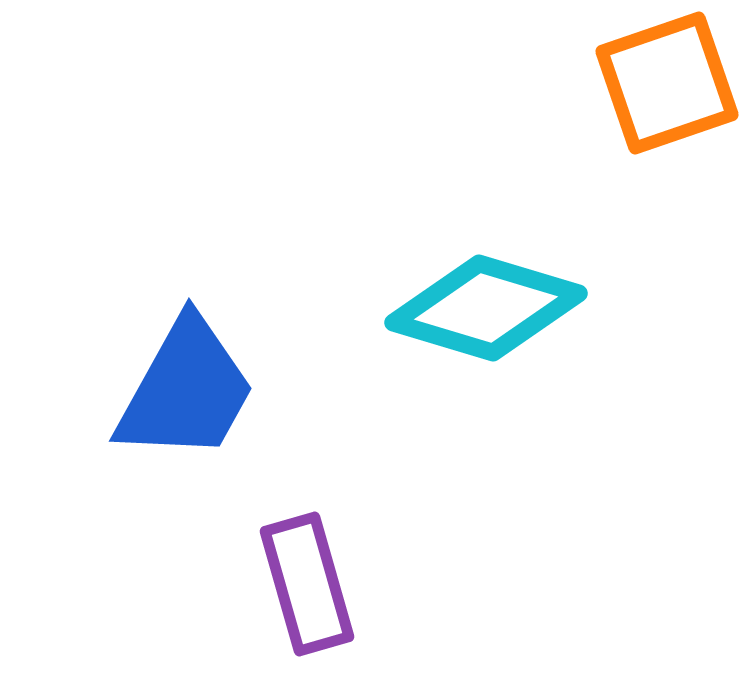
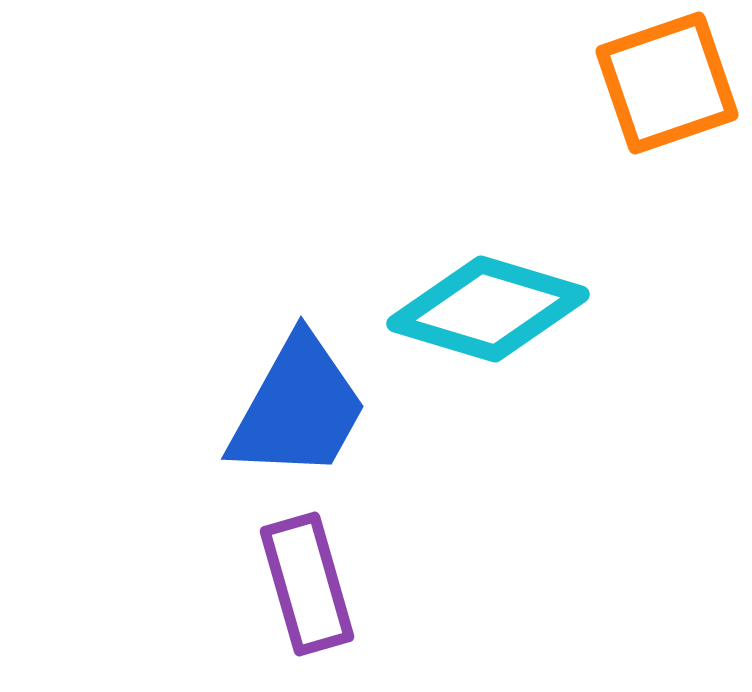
cyan diamond: moved 2 px right, 1 px down
blue trapezoid: moved 112 px right, 18 px down
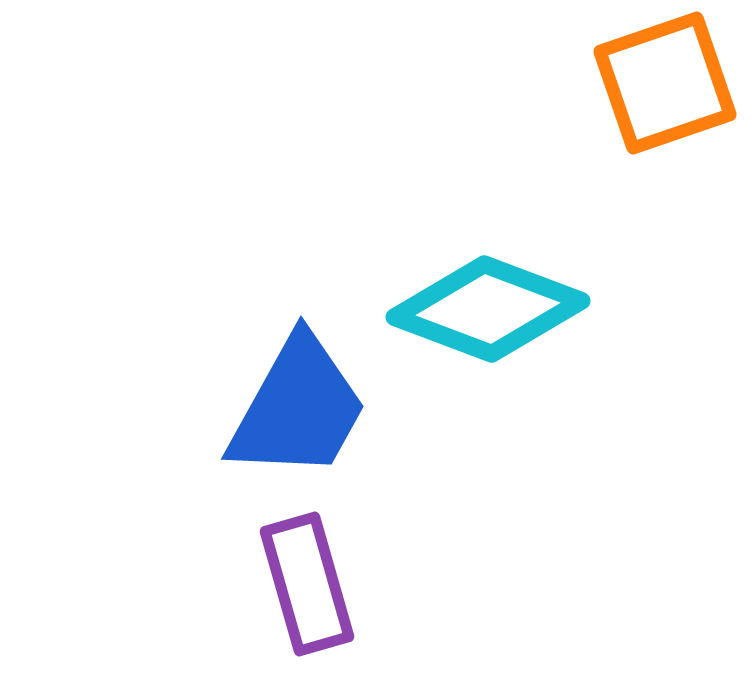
orange square: moved 2 px left
cyan diamond: rotated 4 degrees clockwise
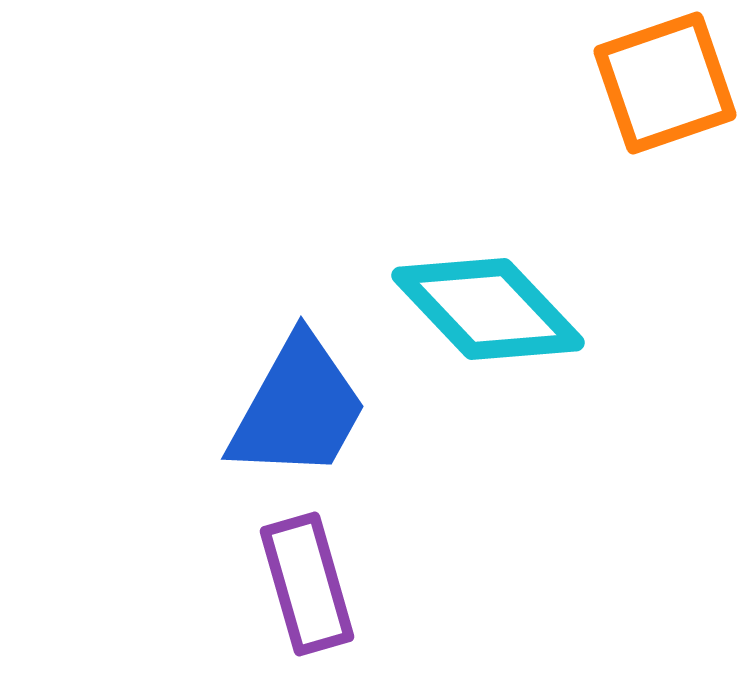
cyan diamond: rotated 26 degrees clockwise
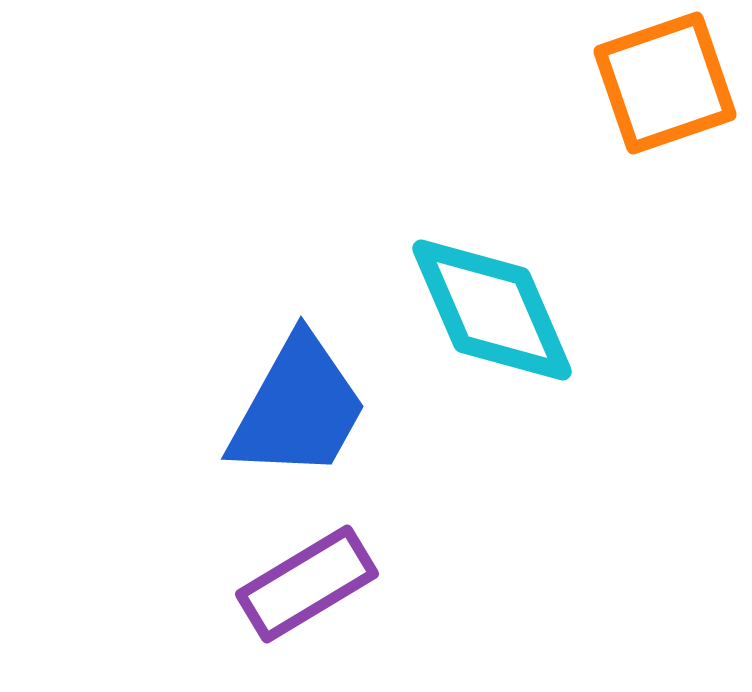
cyan diamond: moved 4 px right, 1 px down; rotated 20 degrees clockwise
purple rectangle: rotated 75 degrees clockwise
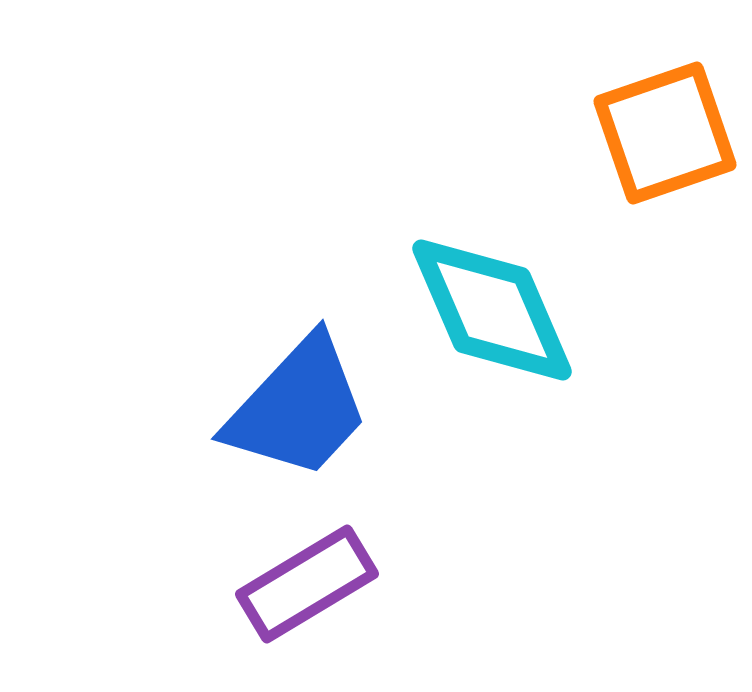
orange square: moved 50 px down
blue trapezoid: rotated 14 degrees clockwise
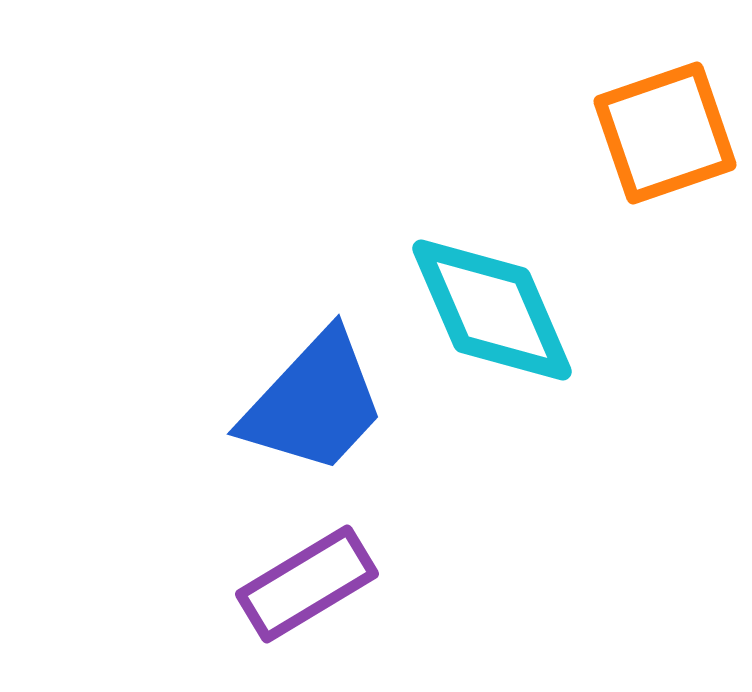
blue trapezoid: moved 16 px right, 5 px up
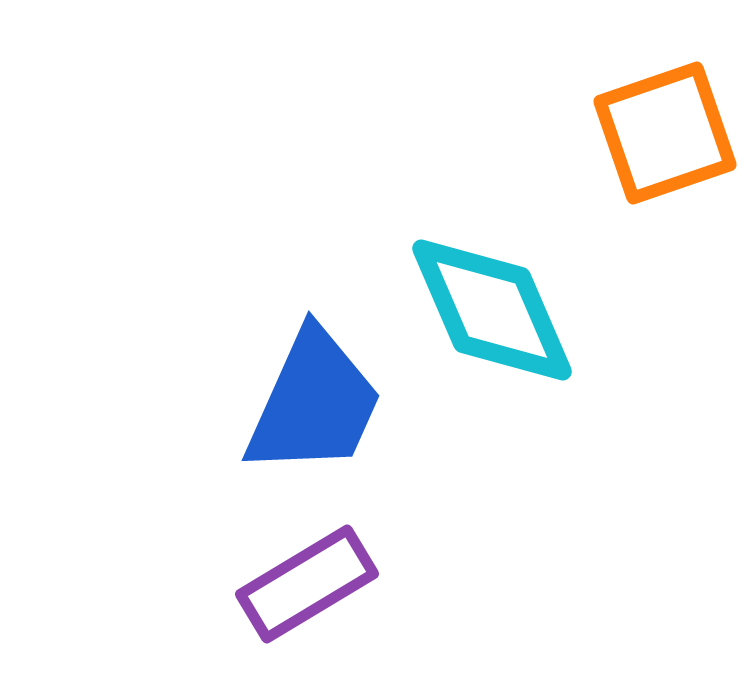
blue trapezoid: rotated 19 degrees counterclockwise
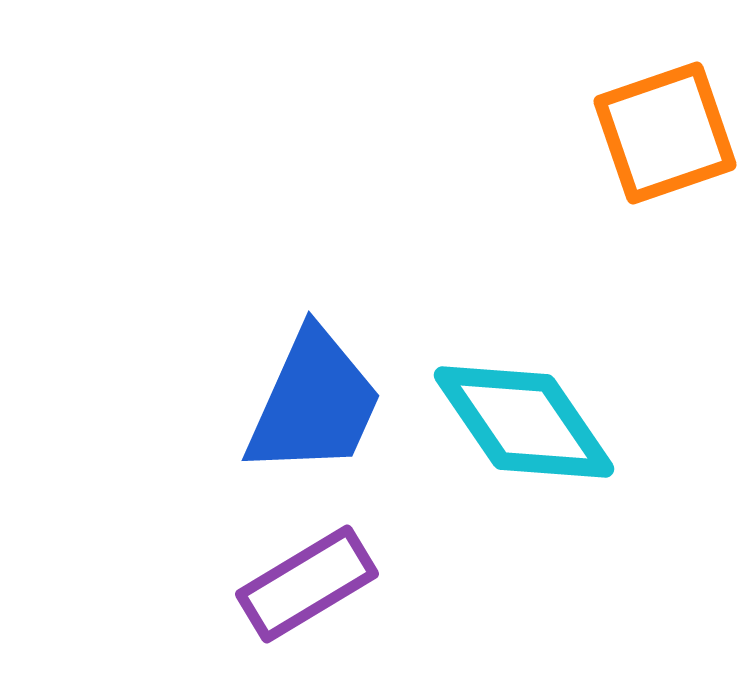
cyan diamond: moved 32 px right, 112 px down; rotated 11 degrees counterclockwise
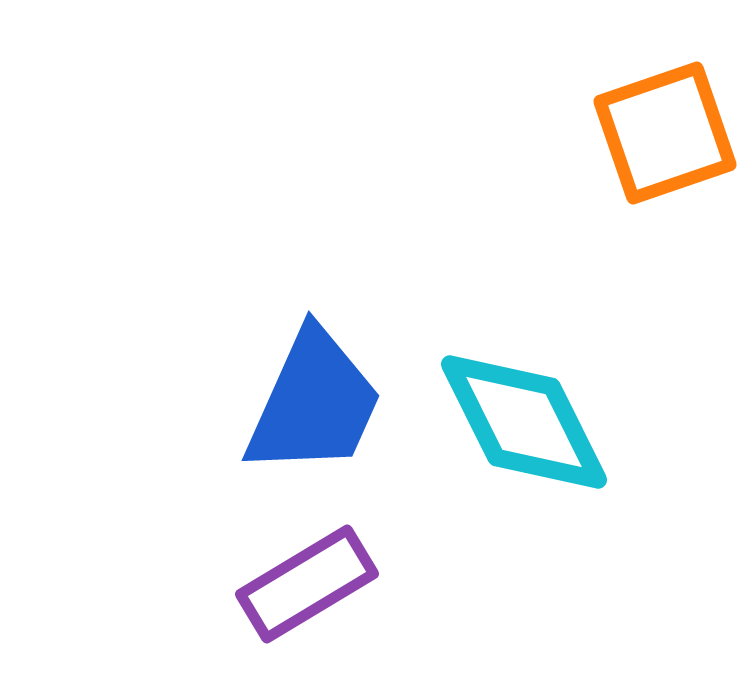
cyan diamond: rotated 8 degrees clockwise
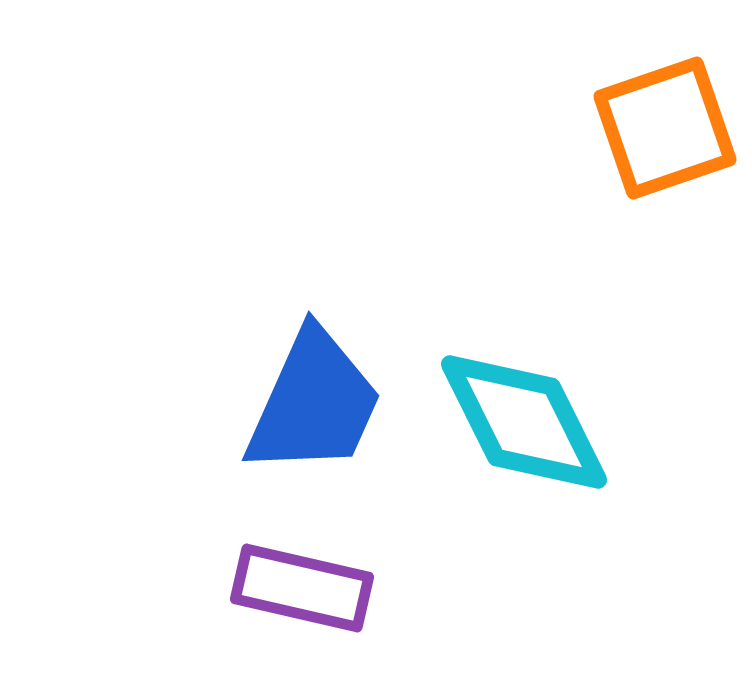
orange square: moved 5 px up
purple rectangle: moved 5 px left, 4 px down; rotated 44 degrees clockwise
